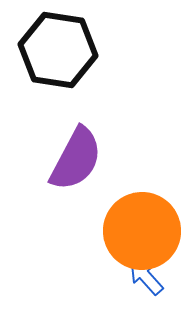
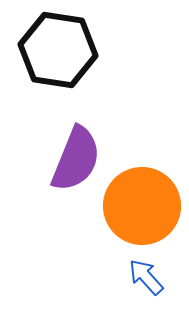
purple semicircle: rotated 6 degrees counterclockwise
orange circle: moved 25 px up
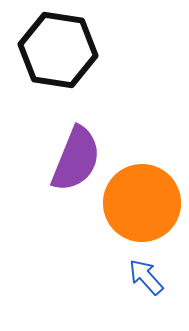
orange circle: moved 3 px up
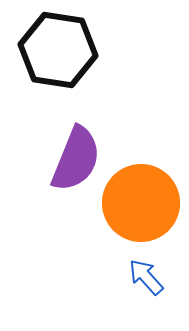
orange circle: moved 1 px left
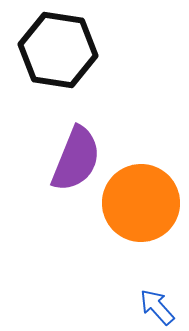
blue arrow: moved 11 px right, 30 px down
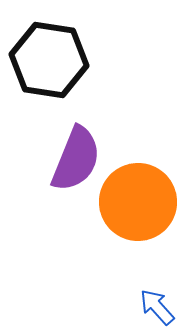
black hexagon: moved 9 px left, 10 px down
orange circle: moved 3 px left, 1 px up
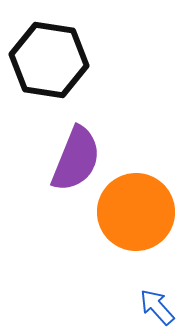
orange circle: moved 2 px left, 10 px down
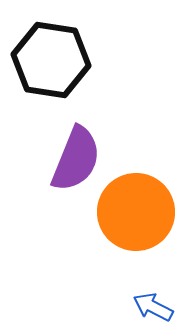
black hexagon: moved 2 px right
blue arrow: moved 4 px left; rotated 21 degrees counterclockwise
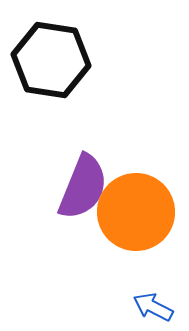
purple semicircle: moved 7 px right, 28 px down
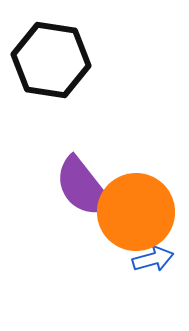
purple semicircle: rotated 120 degrees clockwise
blue arrow: moved 48 px up; rotated 138 degrees clockwise
